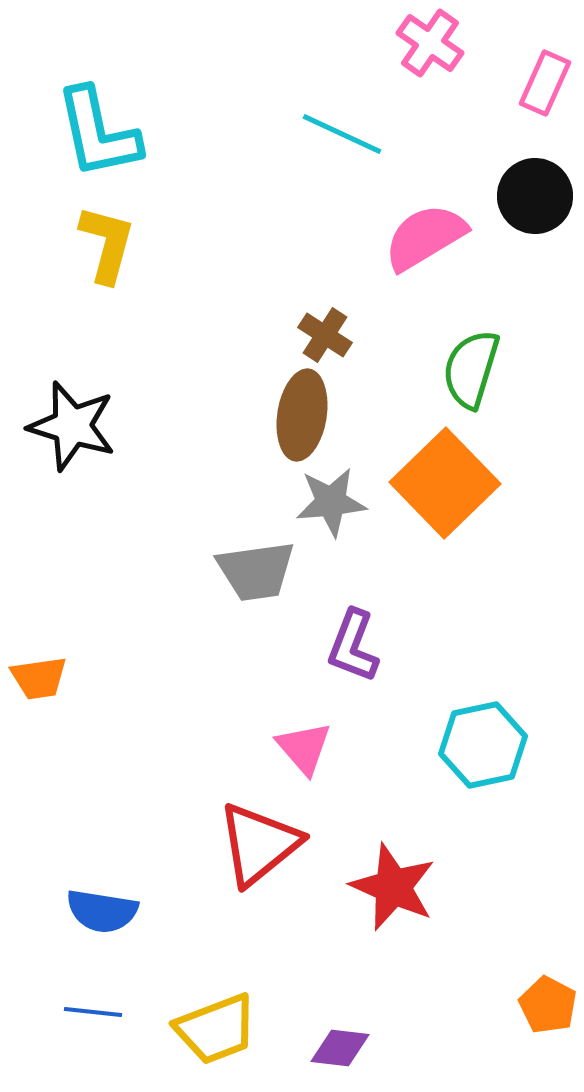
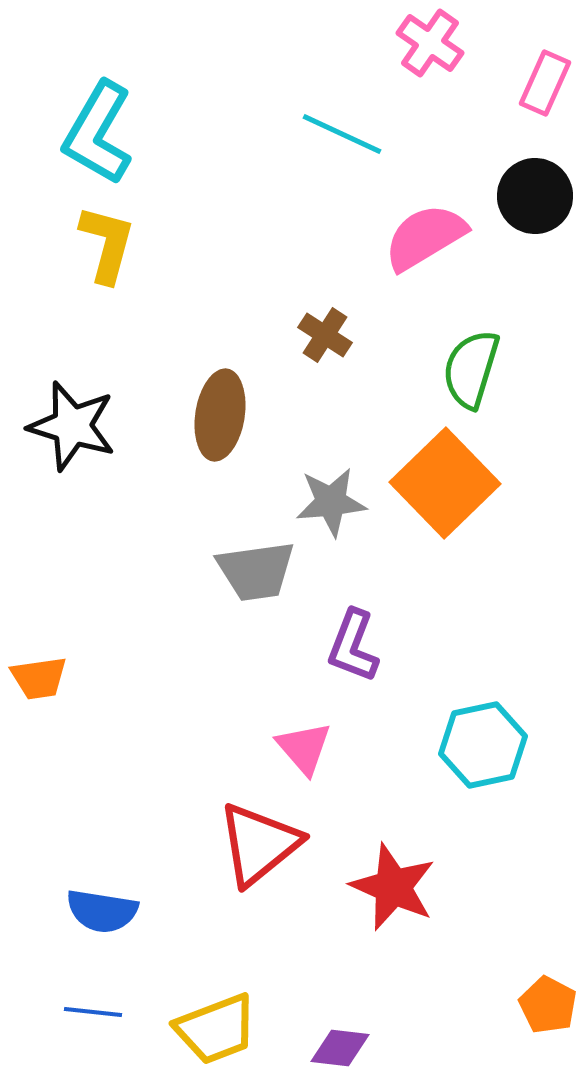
cyan L-shape: rotated 42 degrees clockwise
brown ellipse: moved 82 px left
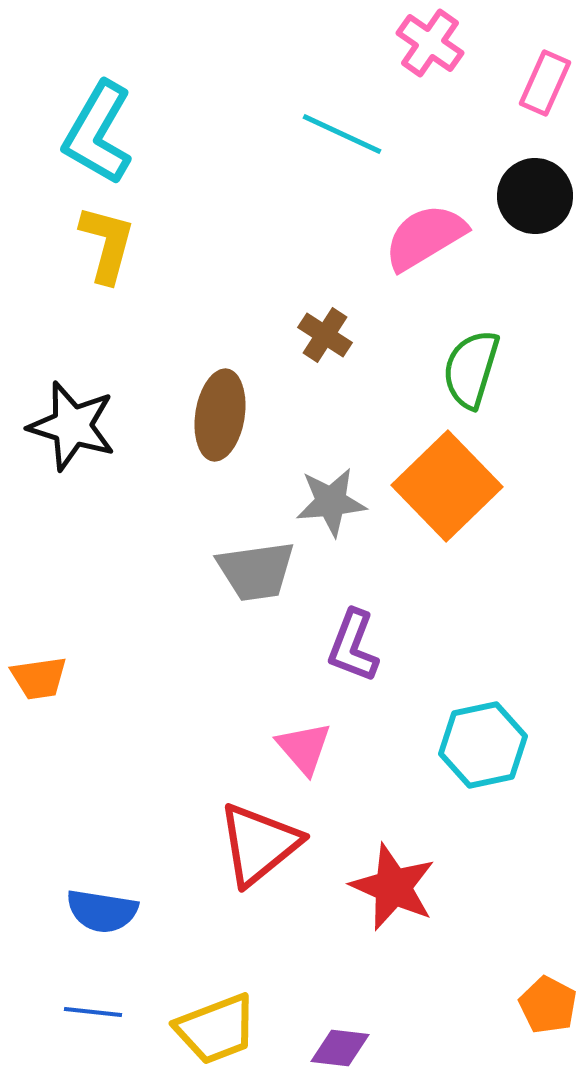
orange square: moved 2 px right, 3 px down
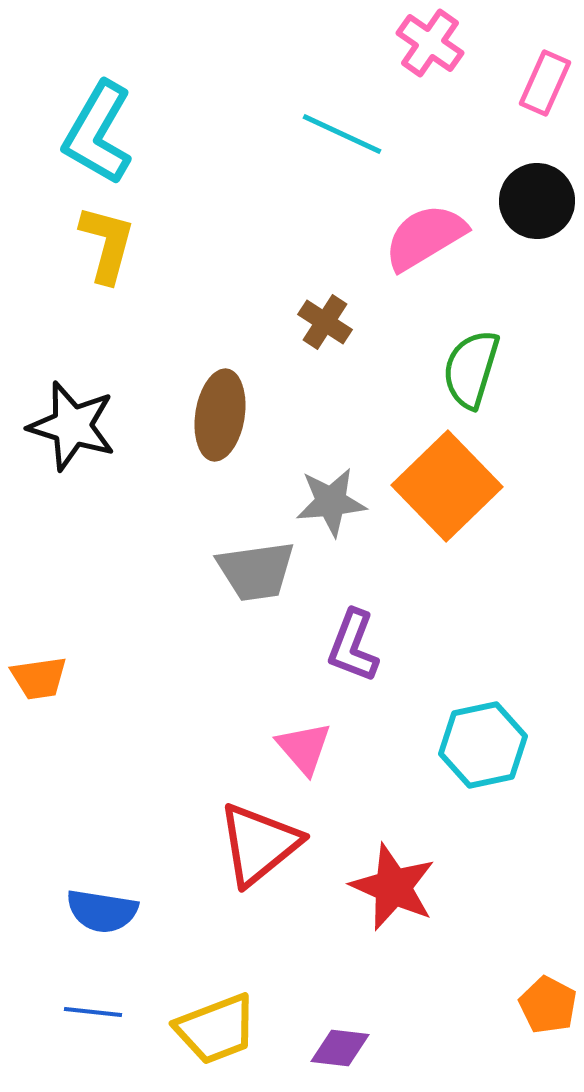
black circle: moved 2 px right, 5 px down
brown cross: moved 13 px up
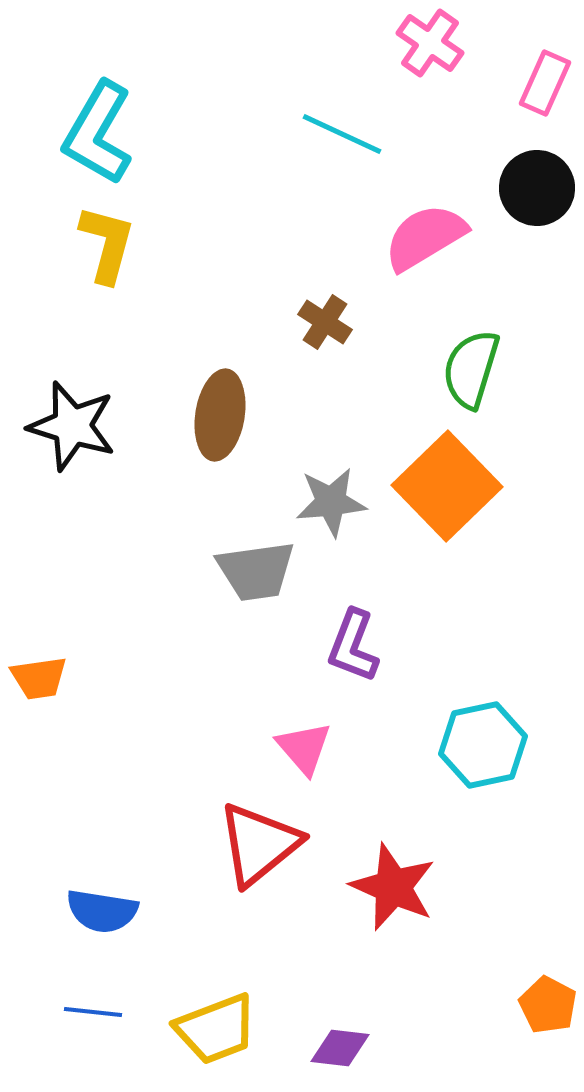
black circle: moved 13 px up
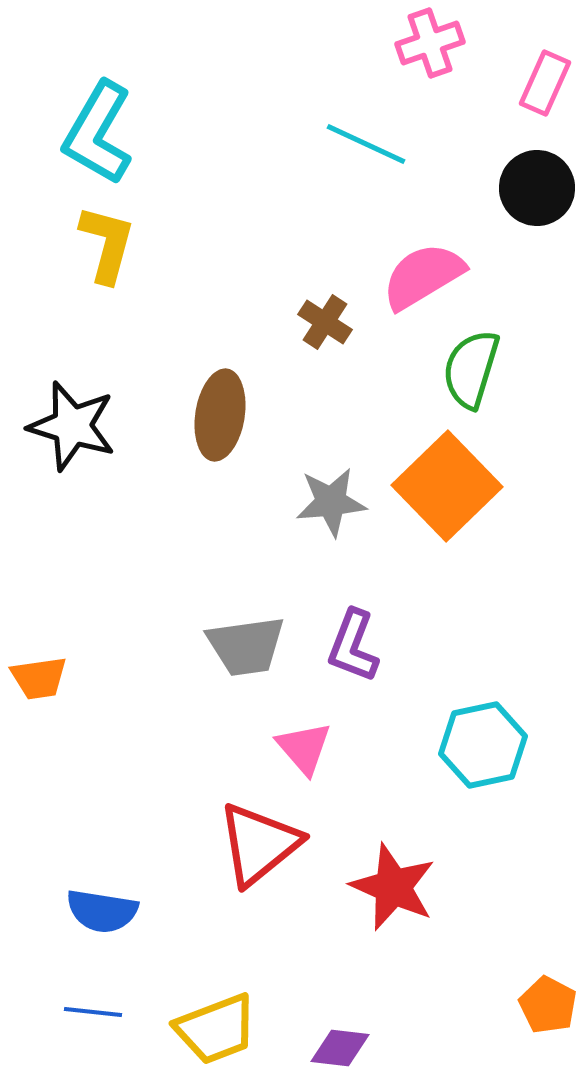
pink cross: rotated 36 degrees clockwise
cyan line: moved 24 px right, 10 px down
pink semicircle: moved 2 px left, 39 px down
gray trapezoid: moved 10 px left, 75 px down
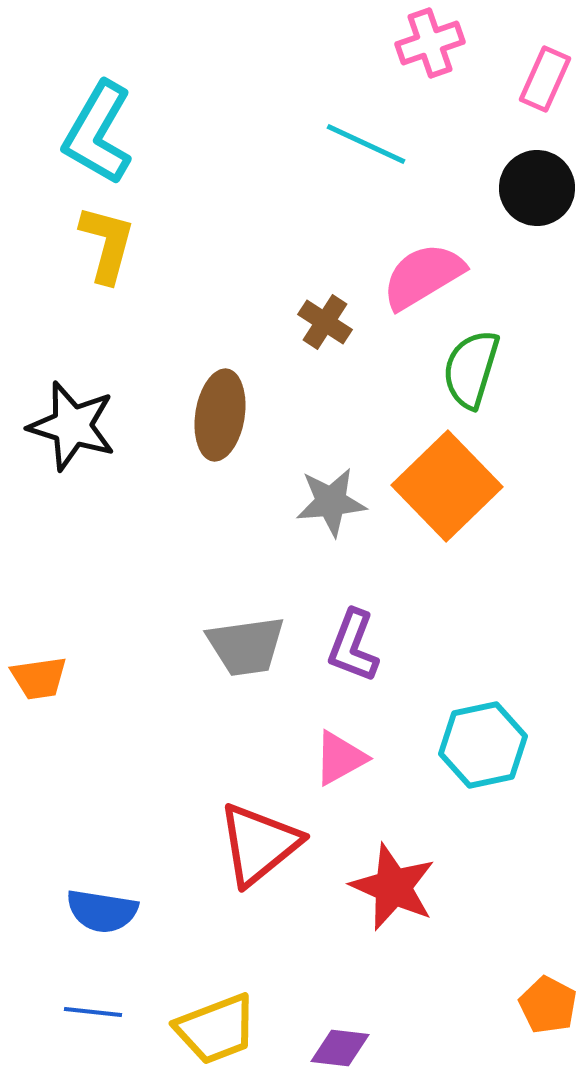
pink rectangle: moved 4 px up
pink triangle: moved 36 px right, 10 px down; rotated 42 degrees clockwise
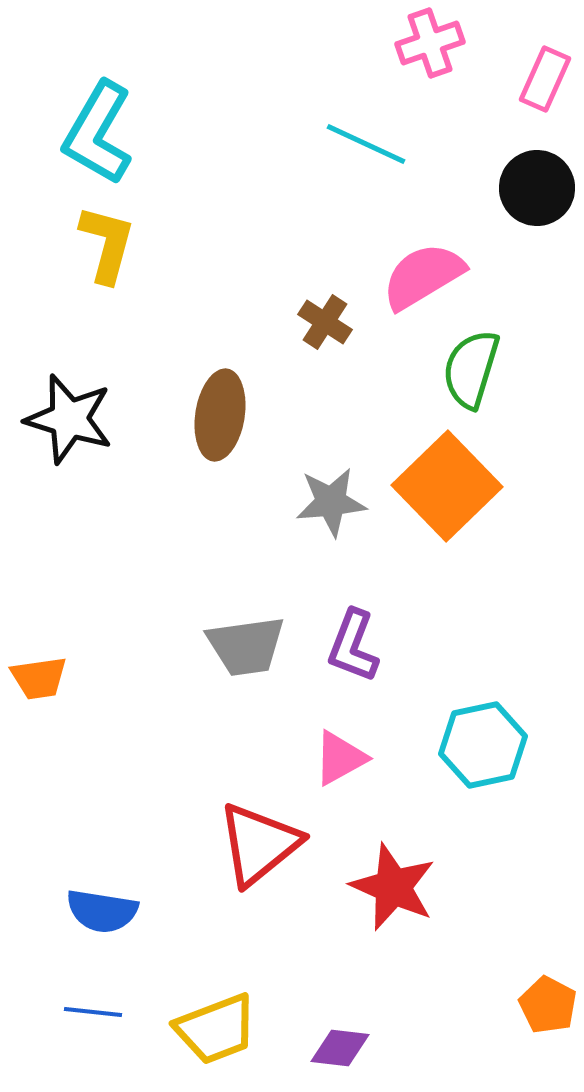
black star: moved 3 px left, 7 px up
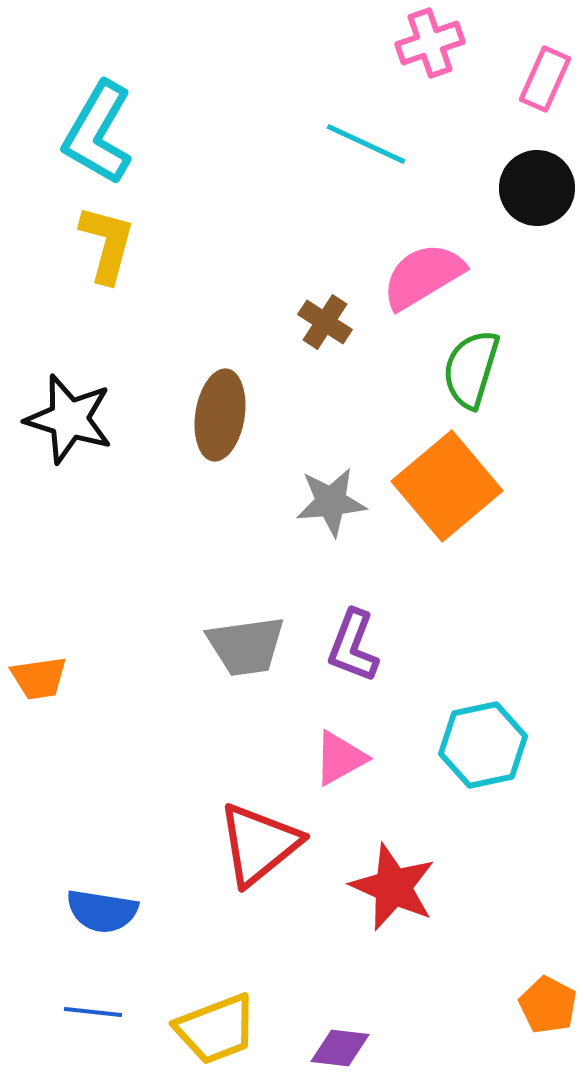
orange square: rotated 4 degrees clockwise
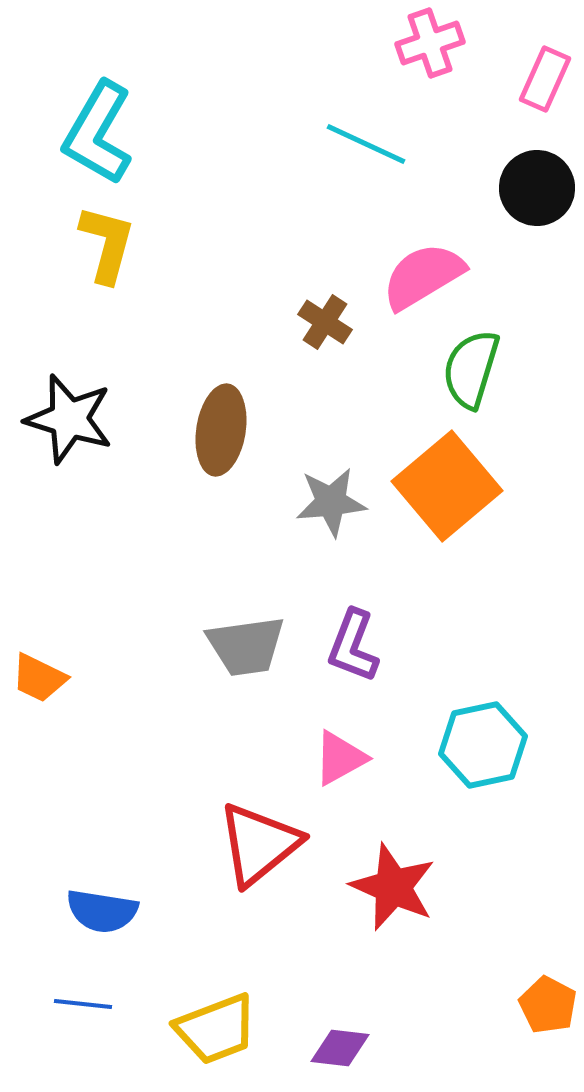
brown ellipse: moved 1 px right, 15 px down
orange trapezoid: rotated 34 degrees clockwise
blue line: moved 10 px left, 8 px up
